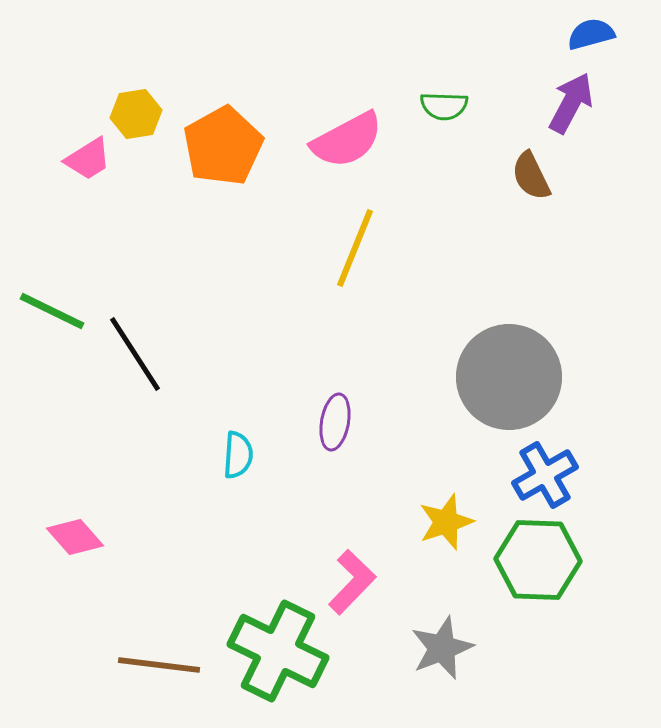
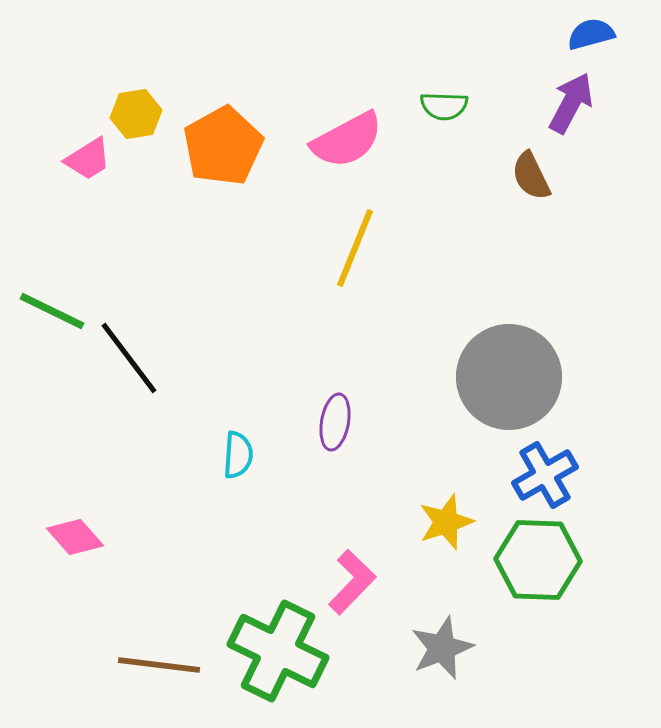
black line: moved 6 px left, 4 px down; rotated 4 degrees counterclockwise
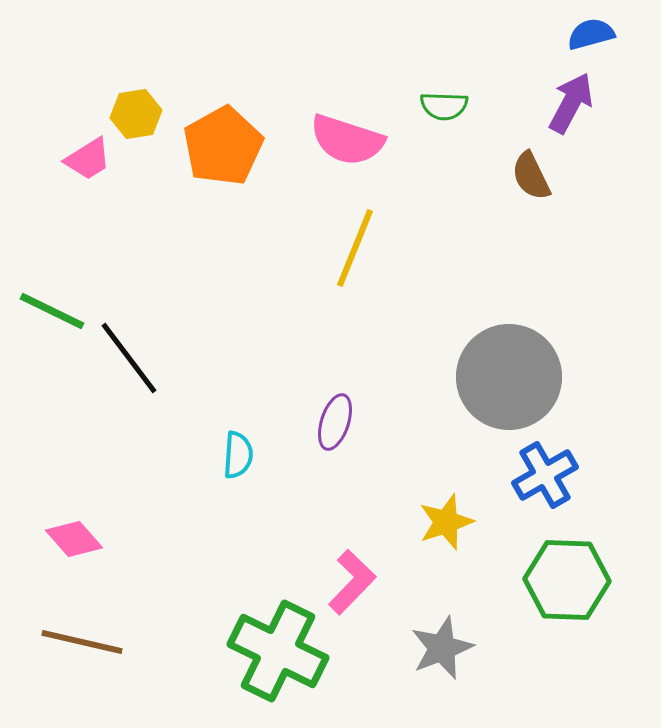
pink semicircle: rotated 46 degrees clockwise
purple ellipse: rotated 8 degrees clockwise
pink diamond: moved 1 px left, 2 px down
green hexagon: moved 29 px right, 20 px down
brown line: moved 77 px left, 23 px up; rotated 6 degrees clockwise
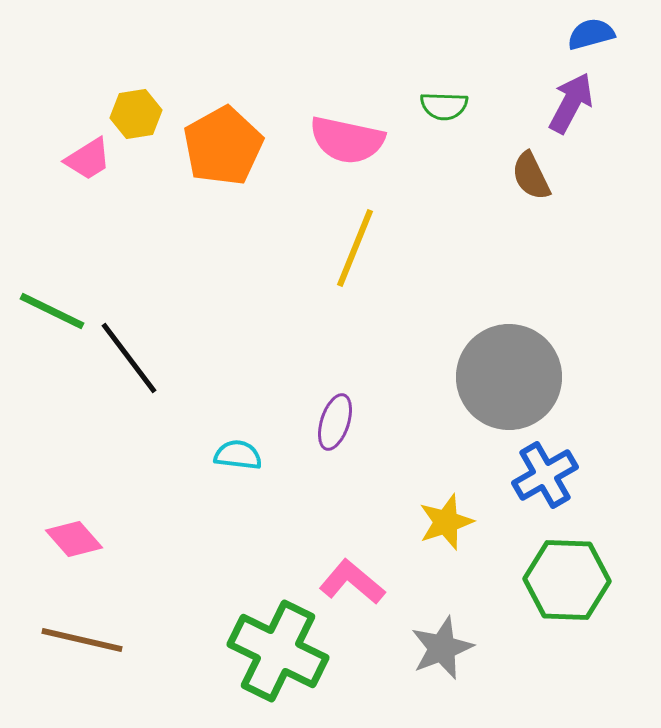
pink semicircle: rotated 6 degrees counterclockwise
cyan semicircle: rotated 87 degrees counterclockwise
pink L-shape: rotated 94 degrees counterclockwise
brown line: moved 2 px up
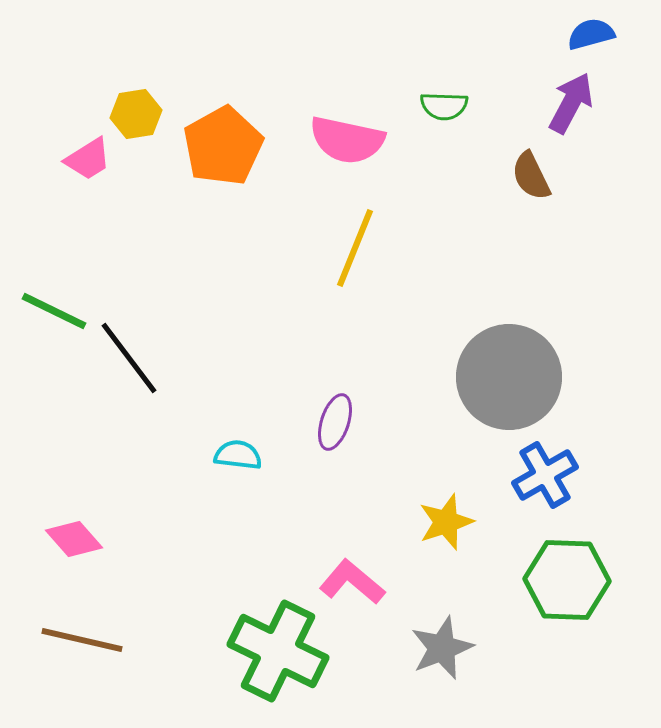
green line: moved 2 px right
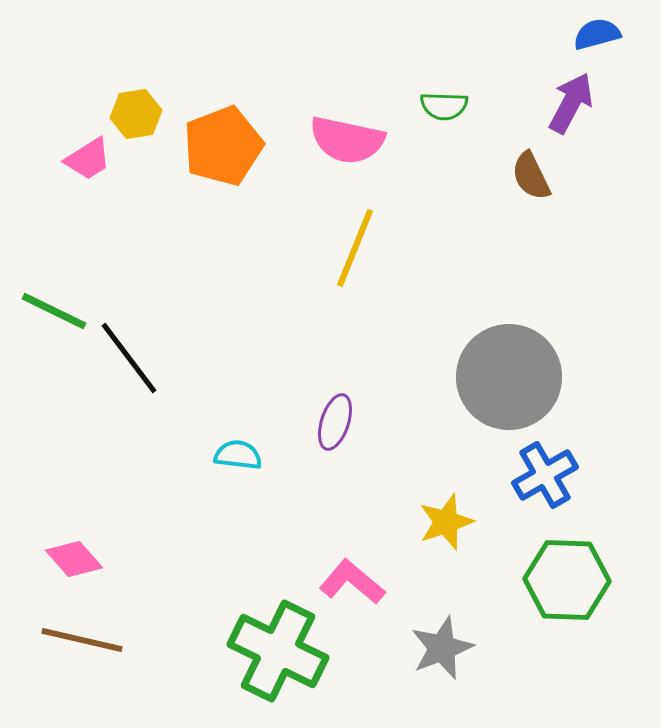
blue semicircle: moved 6 px right
orange pentagon: rotated 8 degrees clockwise
pink diamond: moved 20 px down
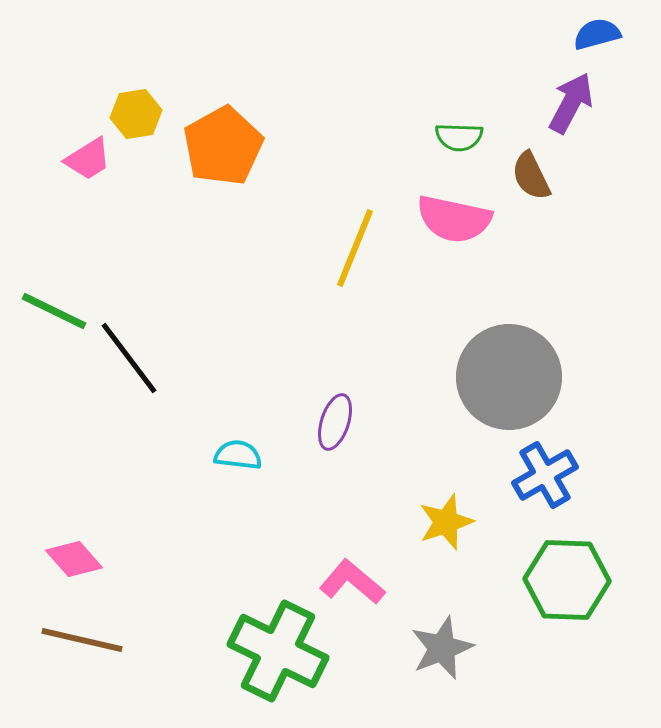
green semicircle: moved 15 px right, 31 px down
pink semicircle: moved 107 px right, 79 px down
orange pentagon: rotated 8 degrees counterclockwise
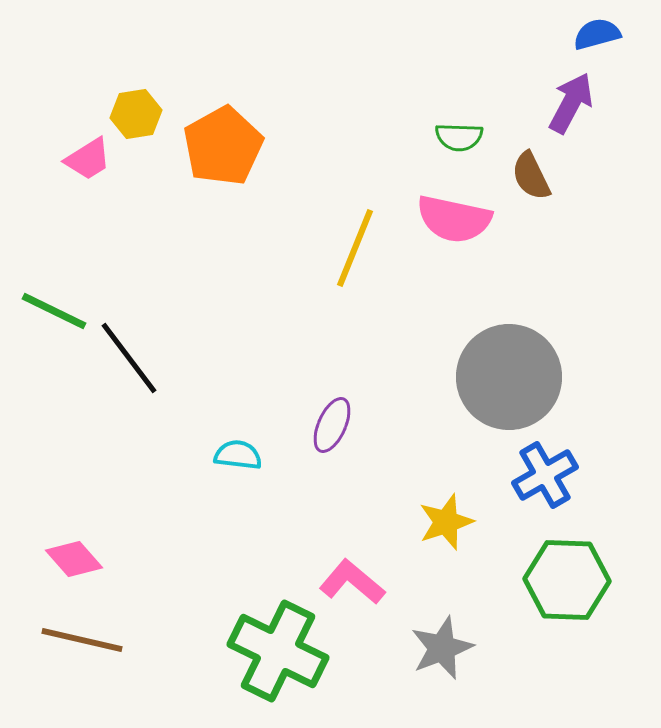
purple ellipse: moved 3 px left, 3 px down; rotated 6 degrees clockwise
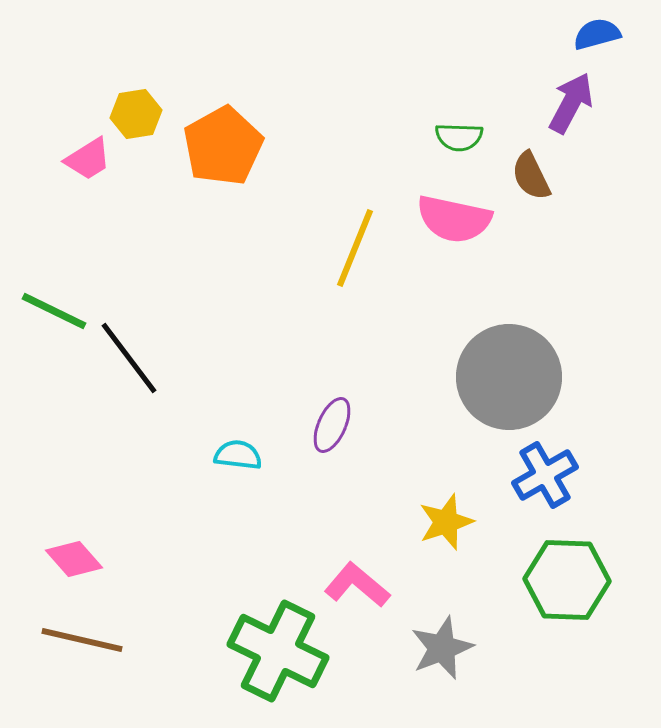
pink L-shape: moved 5 px right, 3 px down
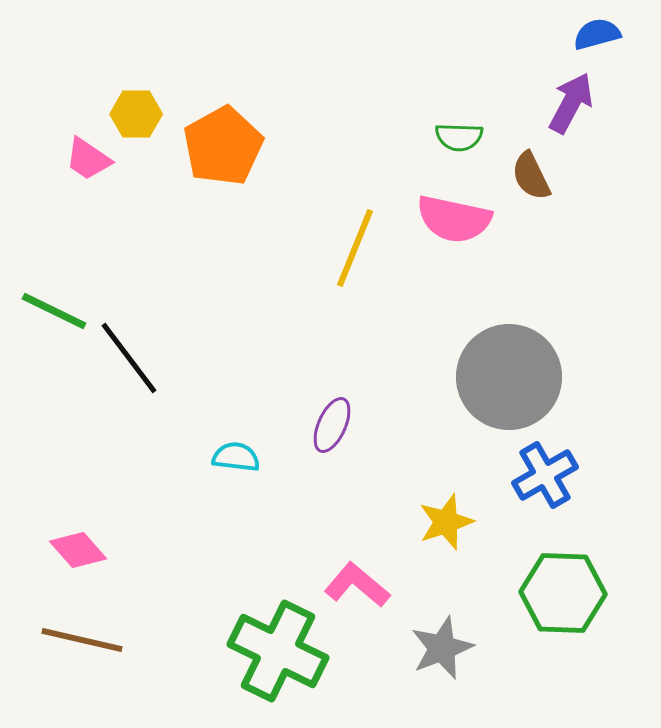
yellow hexagon: rotated 9 degrees clockwise
pink trapezoid: rotated 66 degrees clockwise
cyan semicircle: moved 2 px left, 2 px down
pink diamond: moved 4 px right, 9 px up
green hexagon: moved 4 px left, 13 px down
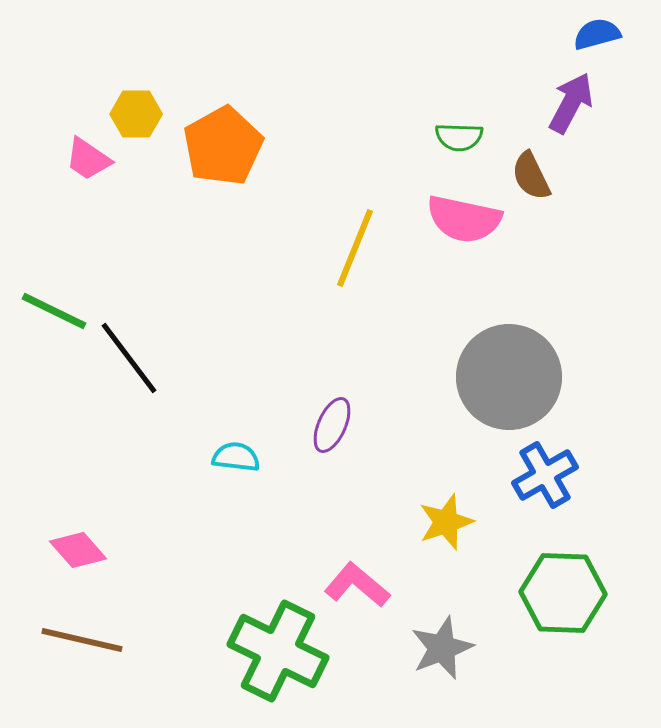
pink semicircle: moved 10 px right
